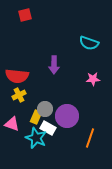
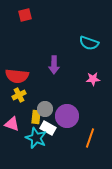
yellow rectangle: rotated 16 degrees counterclockwise
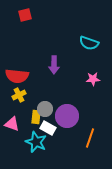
cyan star: moved 4 px down
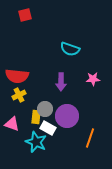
cyan semicircle: moved 19 px left, 6 px down
purple arrow: moved 7 px right, 17 px down
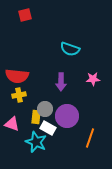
yellow cross: rotated 16 degrees clockwise
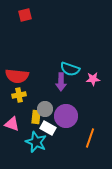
cyan semicircle: moved 20 px down
purple circle: moved 1 px left
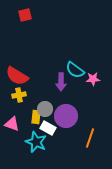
cyan semicircle: moved 5 px right, 1 px down; rotated 18 degrees clockwise
red semicircle: rotated 25 degrees clockwise
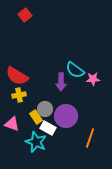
red square: rotated 24 degrees counterclockwise
yellow rectangle: rotated 40 degrees counterclockwise
